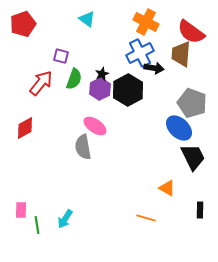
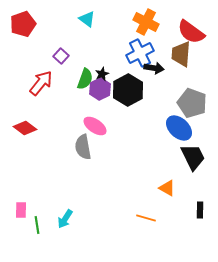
purple square: rotated 28 degrees clockwise
green semicircle: moved 11 px right
red diamond: rotated 65 degrees clockwise
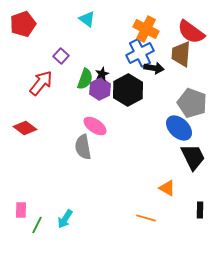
orange cross: moved 7 px down
green line: rotated 36 degrees clockwise
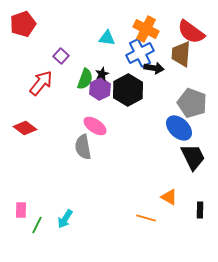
cyan triangle: moved 20 px right, 19 px down; rotated 30 degrees counterclockwise
orange triangle: moved 2 px right, 9 px down
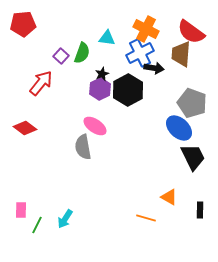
red pentagon: rotated 15 degrees clockwise
green semicircle: moved 3 px left, 26 px up
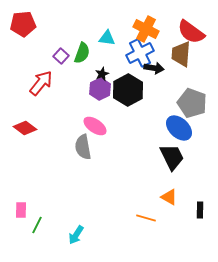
black trapezoid: moved 21 px left
cyan arrow: moved 11 px right, 16 px down
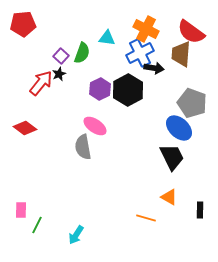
black star: moved 43 px left
